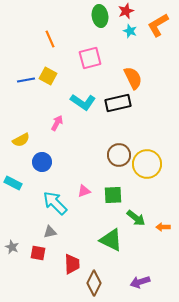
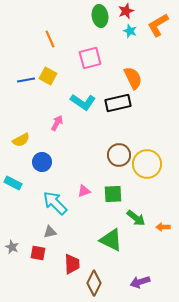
green square: moved 1 px up
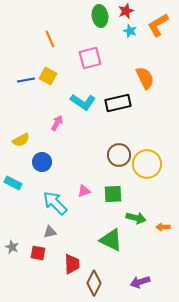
orange semicircle: moved 12 px right
green arrow: rotated 24 degrees counterclockwise
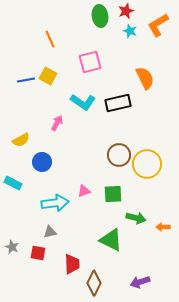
pink square: moved 4 px down
cyan arrow: rotated 128 degrees clockwise
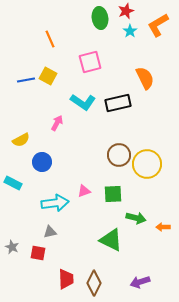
green ellipse: moved 2 px down
cyan star: rotated 16 degrees clockwise
red trapezoid: moved 6 px left, 15 px down
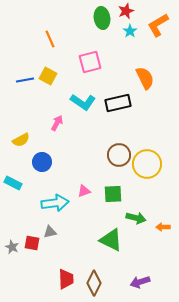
green ellipse: moved 2 px right
blue line: moved 1 px left
red square: moved 6 px left, 10 px up
